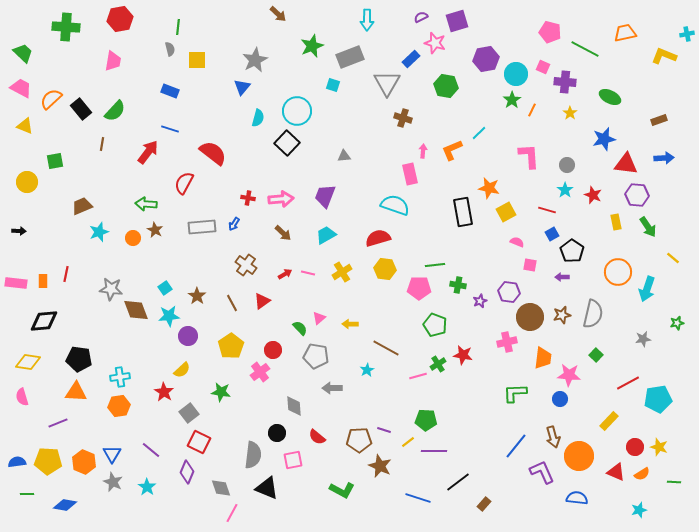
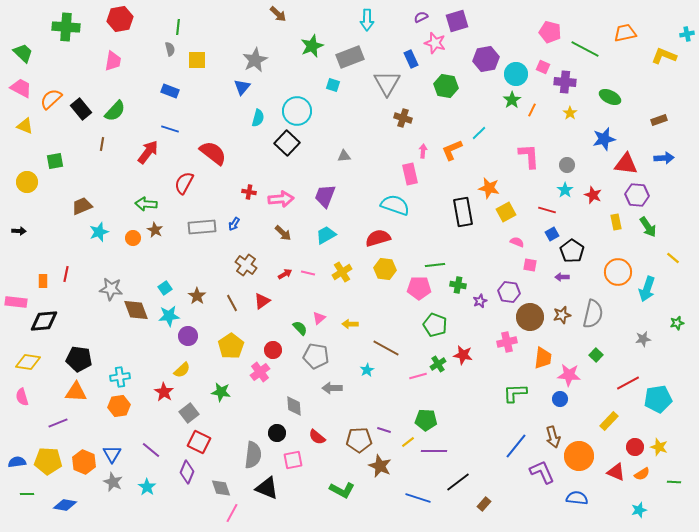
blue rectangle at (411, 59): rotated 72 degrees counterclockwise
red cross at (248, 198): moved 1 px right, 6 px up
pink rectangle at (16, 283): moved 19 px down
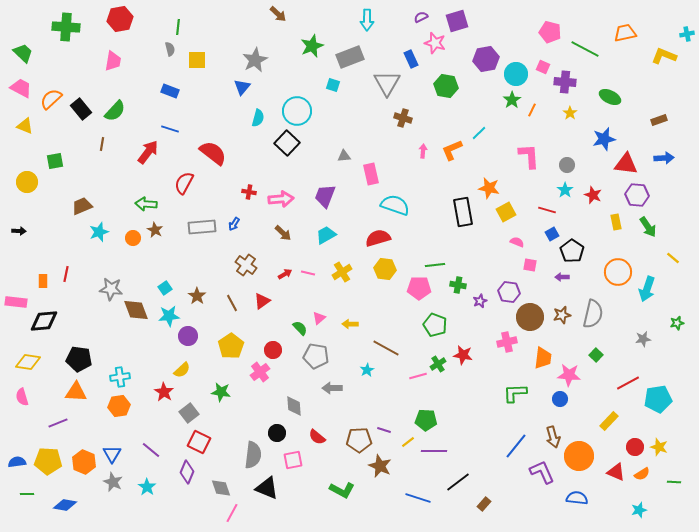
pink rectangle at (410, 174): moved 39 px left
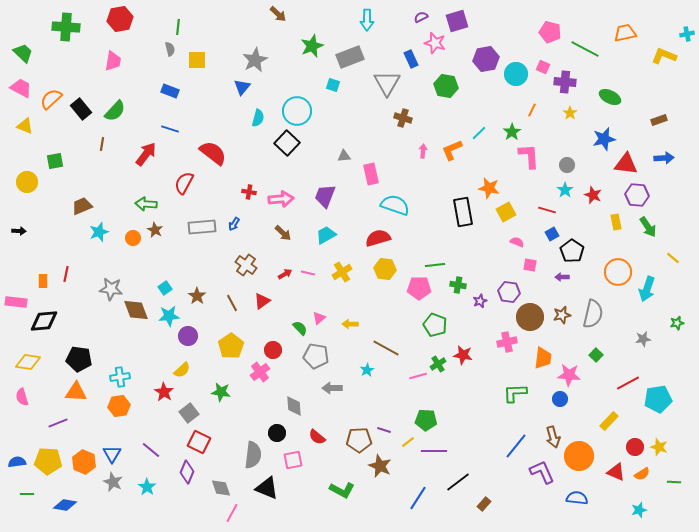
green star at (512, 100): moved 32 px down
red arrow at (148, 152): moved 2 px left, 2 px down
blue line at (418, 498): rotated 75 degrees counterclockwise
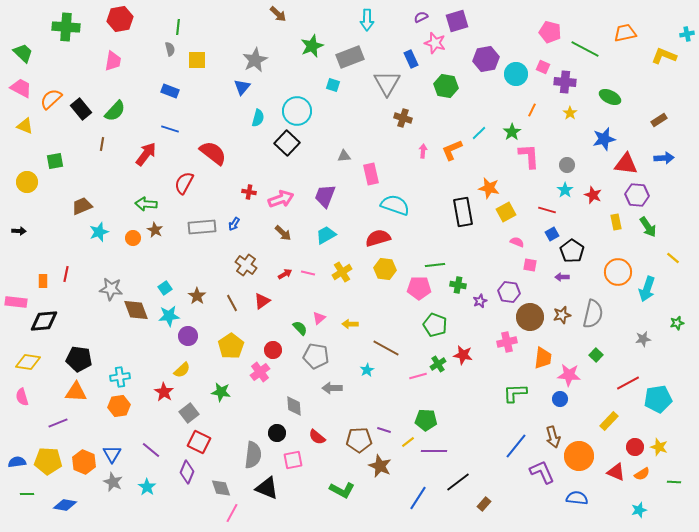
brown rectangle at (659, 120): rotated 14 degrees counterclockwise
pink arrow at (281, 199): rotated 15 degrees counterclockwise
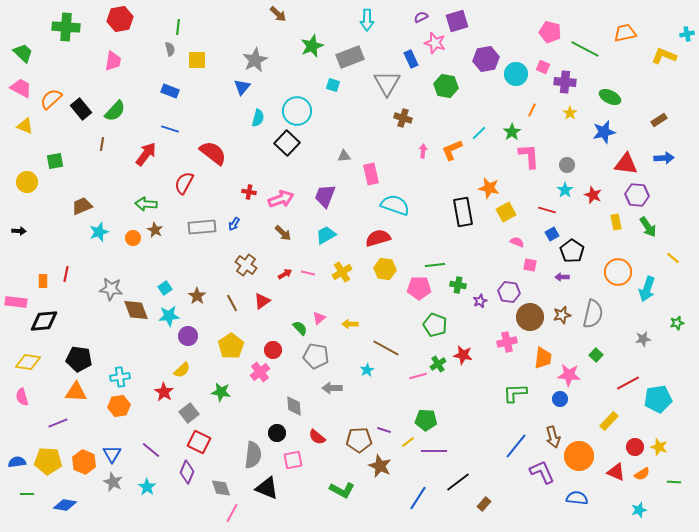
blue star at (604, 139): moved 7 px up
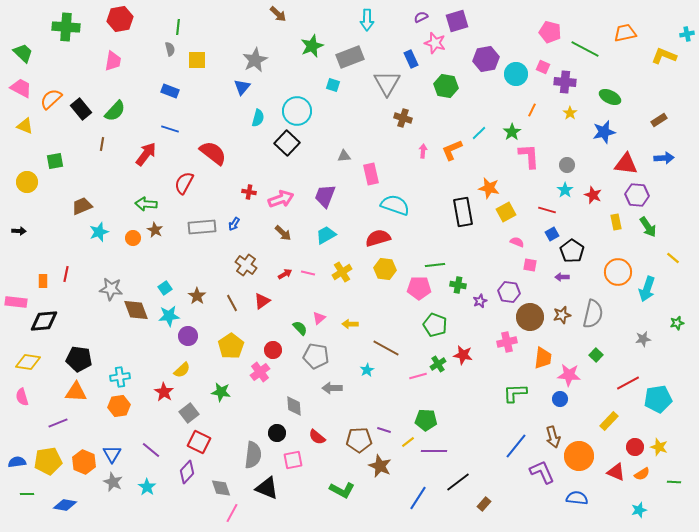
yellow pentagon at (48, 461): rotated 12 degrees counterclockwise
purple diamond at (187, 472): rotated 20 degrees clockwise
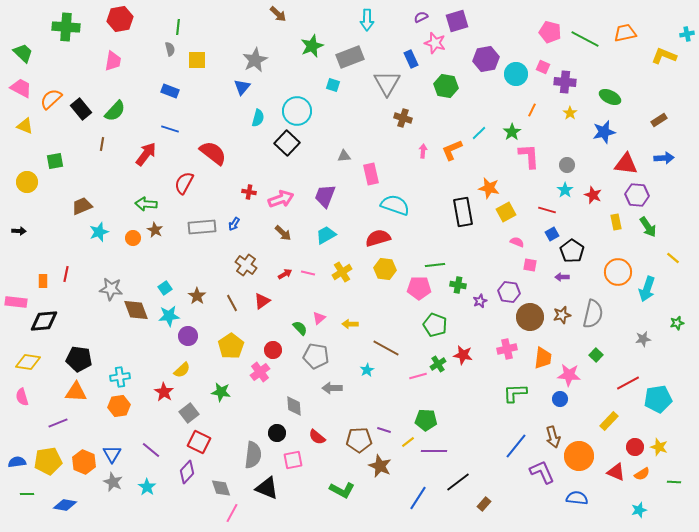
green line at (585, 49): moved 10 px up
pink cross at (507, 342): moved 7 px down
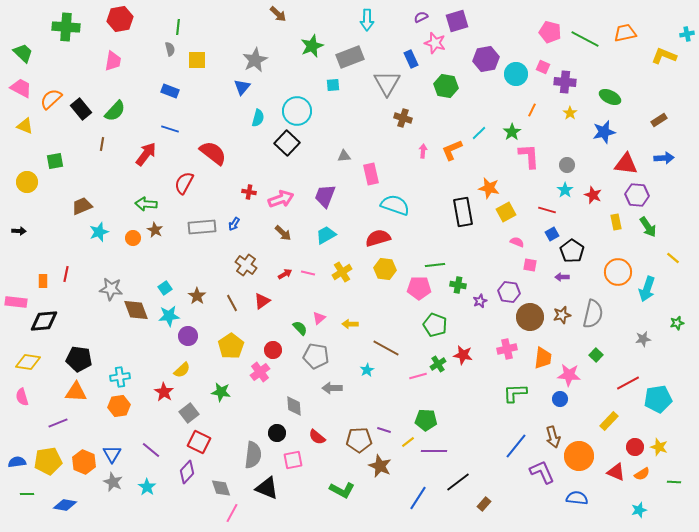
cyan square at (333, 85): rotated 24 degrees counterclockwise
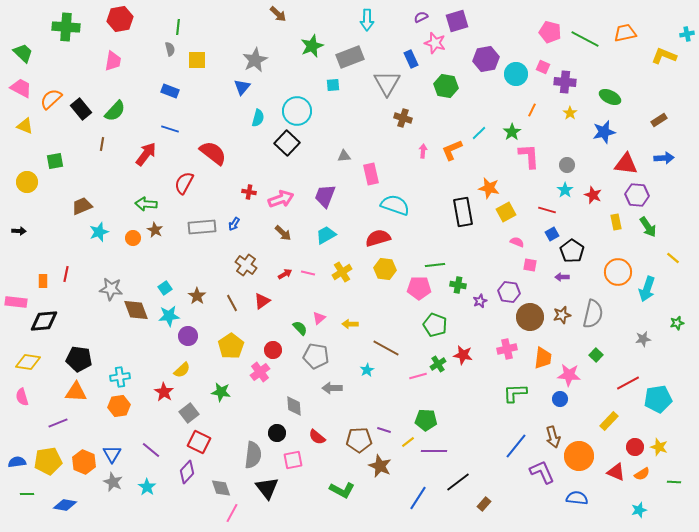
black triangle at (267, 488): rotated 30 degrees clockwise
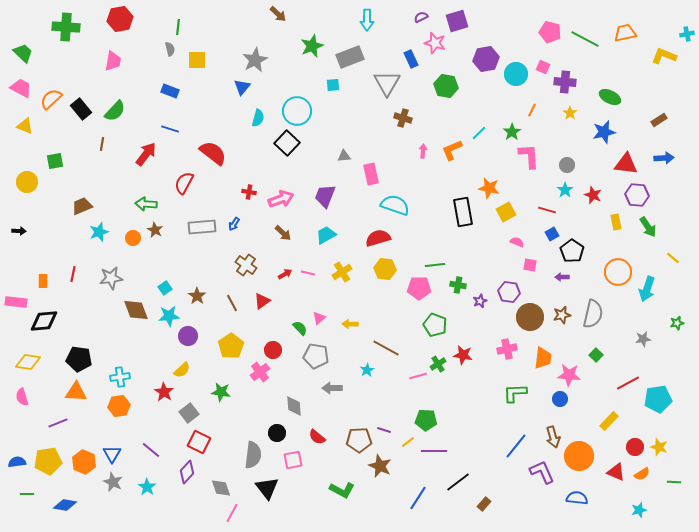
red line at (66, 274): moved 7 px right
gray star at (111, 289): moved 11 px up; rotated 15 degrees counterclockwise
